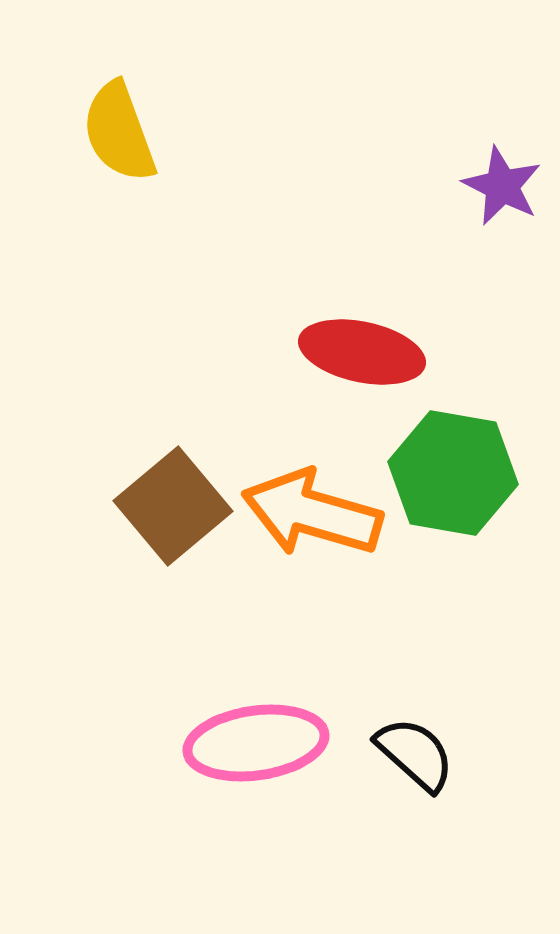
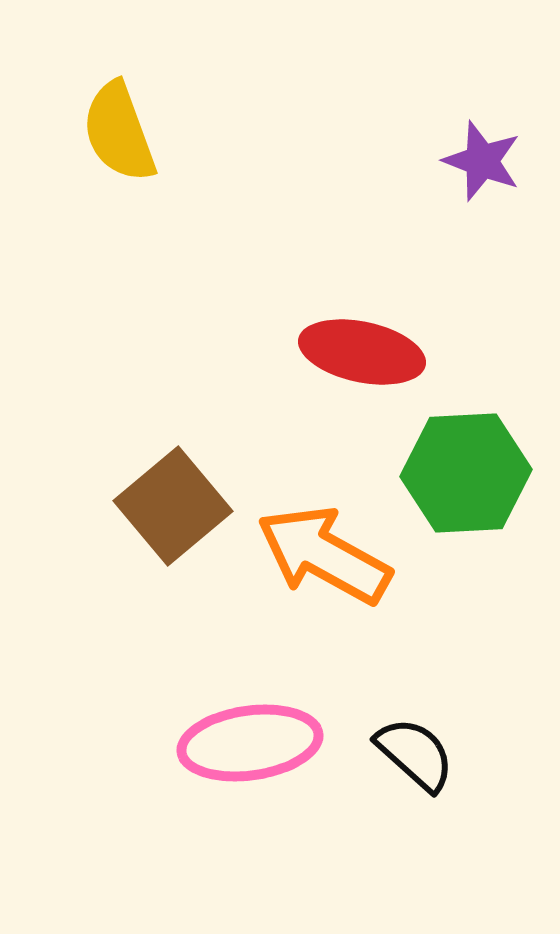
purple star: moved 20 px left, 25 px up; rotated 6 degrees counterclockwise
green hexagon: moved 13 px right; rotated 13 degrees counterclockwise
orange arrow: moved 12 px right, 42 px down; rotated 13 degrees clockwise
pink ellipse: moved 6 px left
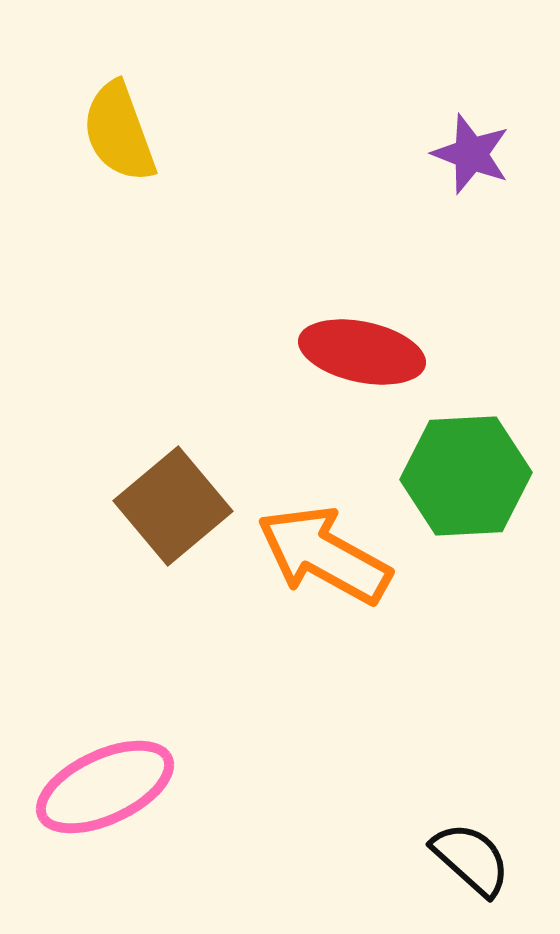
purple star: moved 11 px left, 7 px up
green hexagon: moved 3 px down
pink ellipse: moved 145 px left, 44 px down; rotated 17 degrees counterclockwise
black semicircle: moved 56 px right, 105 px down
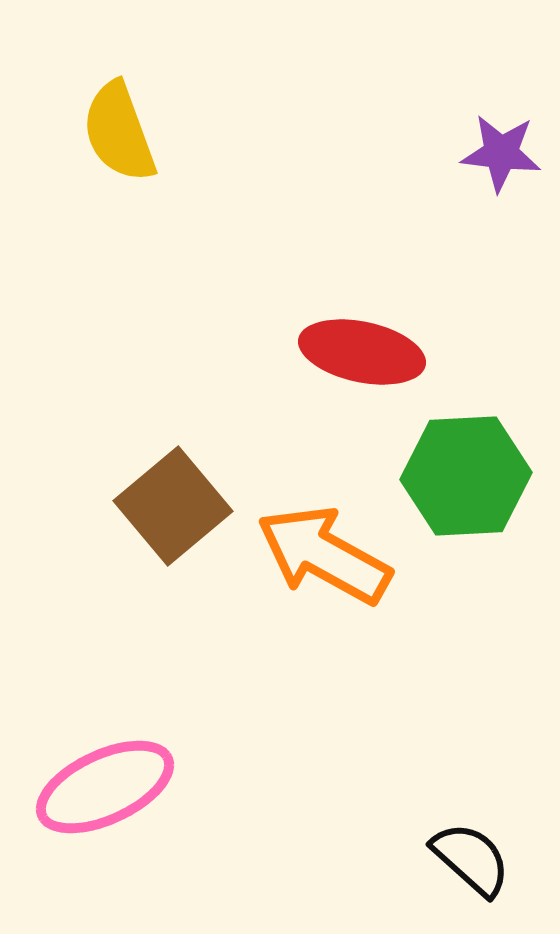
purple star: moved 30 px right, 1 px up; rotated 14 degrees counterclockwise
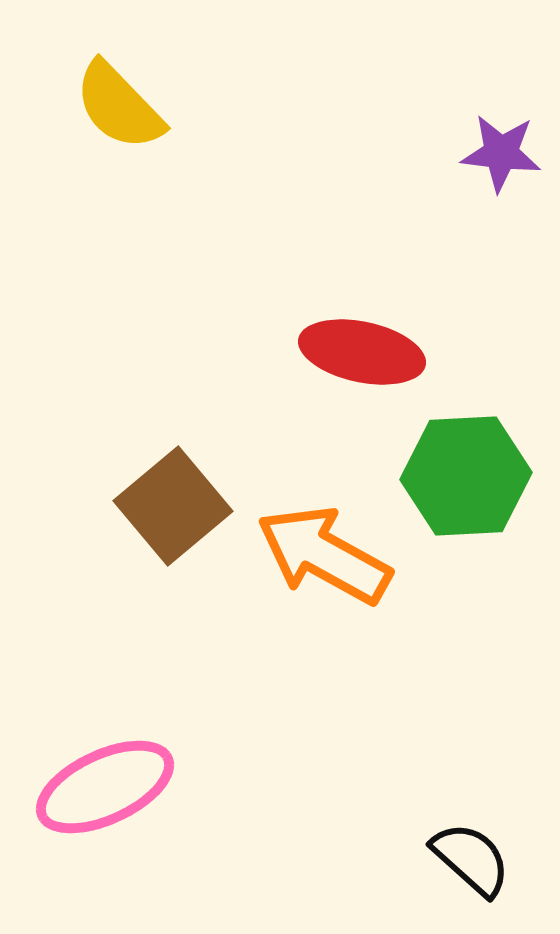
yellow semicircle: moved 26 px up; rotated 24 degrees counterclockwise
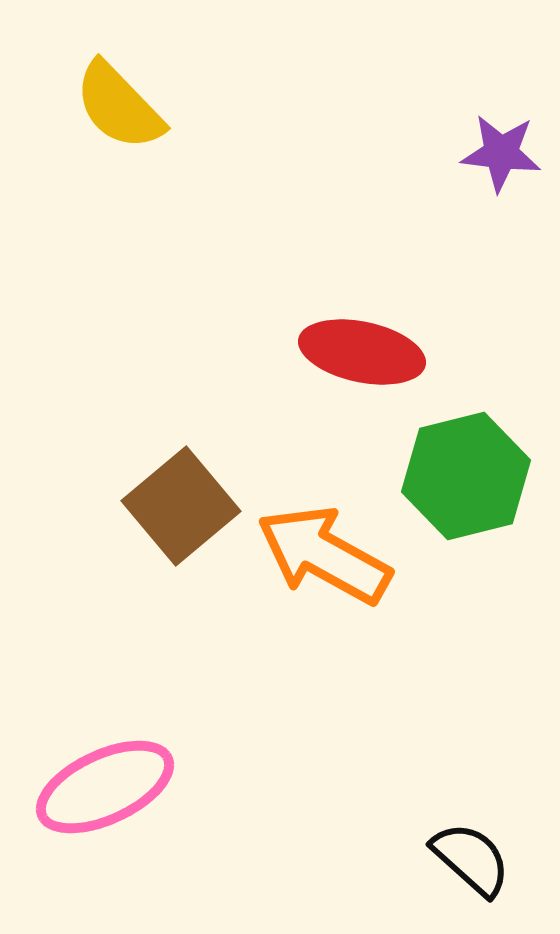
green hexagon: rotated 11 degrees counterclockwise
brown square: moved 8 px right
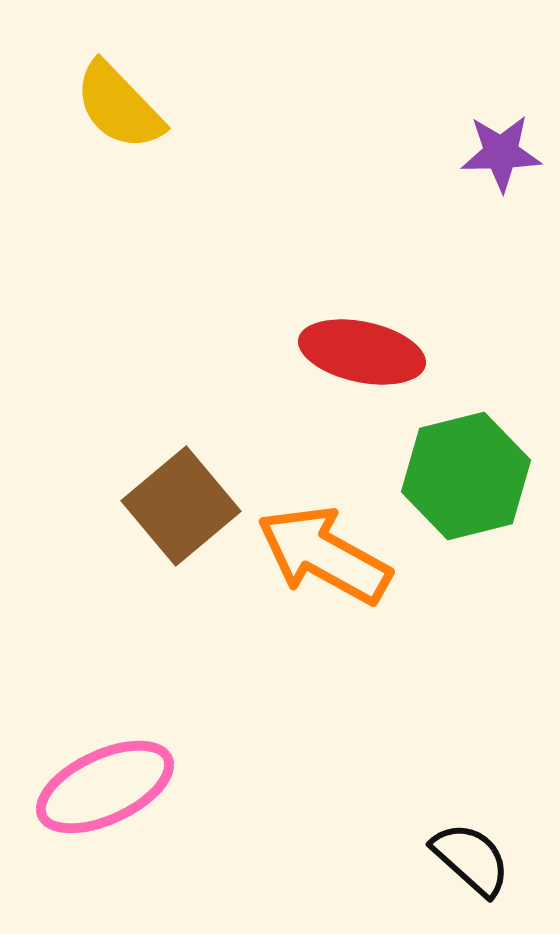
purple star: rotated 8 degrees counterclockwise
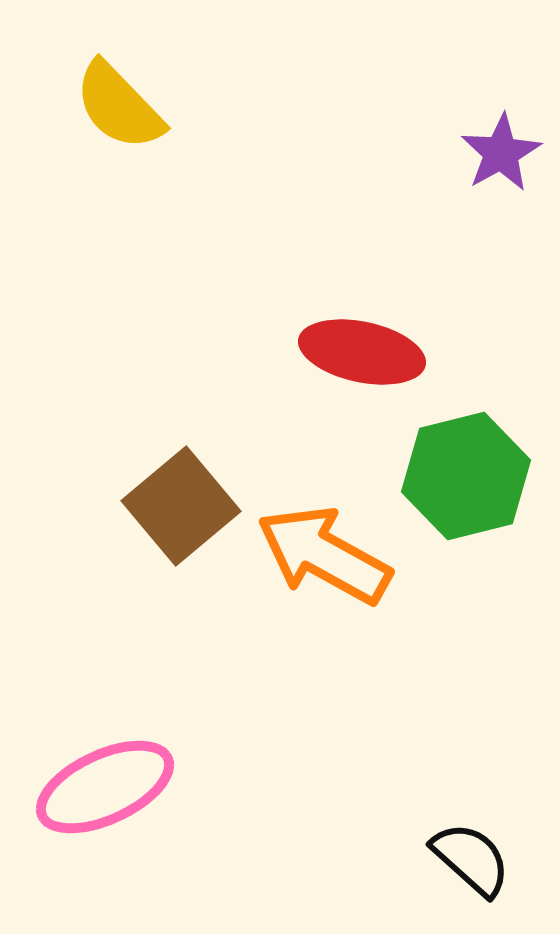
purple star: rotated 28 degrees counterclockwise
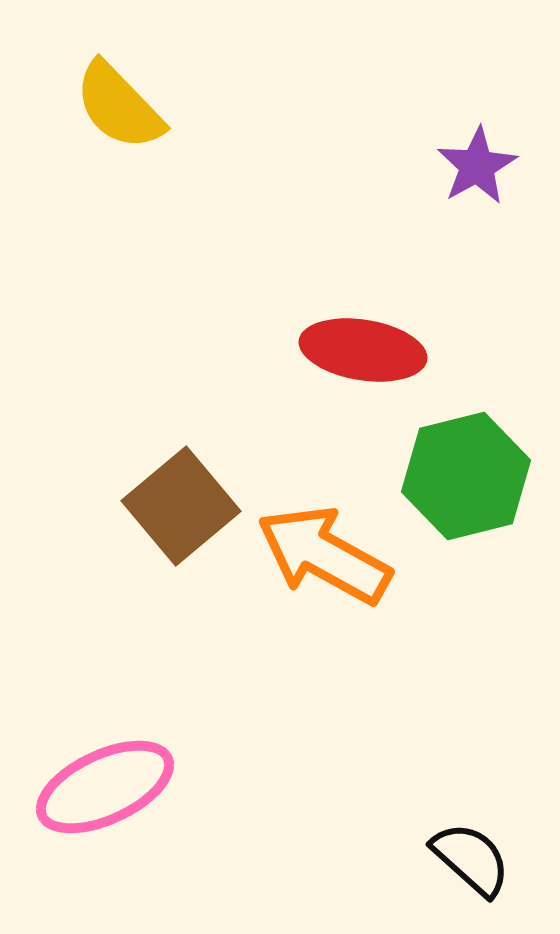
purple star: moved 24 px left, 13 px down
red ellipse: moved 1 px right, 2 px up; rotated 3 degrees counterclockwise
